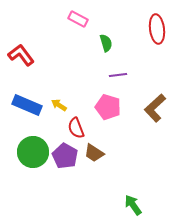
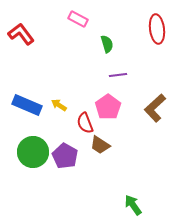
green semicircle: moved 1 px right, 1 px down
red L-shape: moved 21 px up
pink pentagon: rotated 20 degrees clockwise
red semicircle: moved 9 px right, 5 px up
brown trapezoid: moved 6 px right, 8 px up
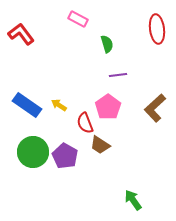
blue rectangle: rotated 12 degrees clockwise
green arrow: moved 5 px up
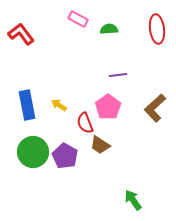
green semicircle: moved 2 px right, 15 px up; rotated 78 degrees counterclockwise
blue rectangle: rotated 44 degrees clockwise
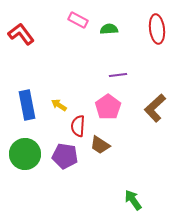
pink rectangle: moved 1 px down
red semicircle: moved 7 px left, 3 px down; rotated 25 degrees clockwise
green circle: moved 8 px left, 2 px down
purple pentagon: rotated 20 degrees counterclockwise
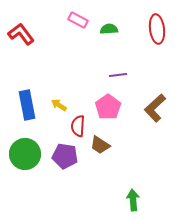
green arrow: rotated 30 degrees clockwise
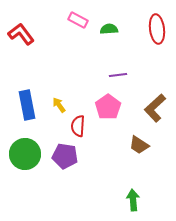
yellow arrow: rotated 21 degrees clockwise
brown trapezoid: moved 39 px right
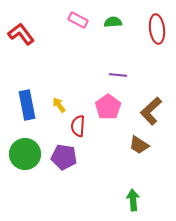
green semicircle: moved 4 px right, 7 px up
purple line: rotated 12 degrees clockwise
brown L-shape: moved 4 px left, 3 px down
purple pentagon: moved 1 px left, 1 px down
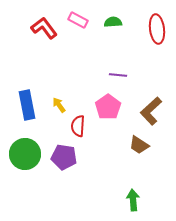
red L-shape: moved 23 px right, 6 px up
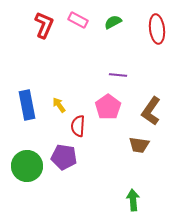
green semicircle: rotated 24 degrees counterclockwise
red L-shape: moved 3 px up; rotated 60 degrees clockwise
brown L-shape: rotated 12 degrees counterclockwise
brown trapezoid: rotated 25 degrees counterclockwise
green circle: moved 2 px right, 12 px down
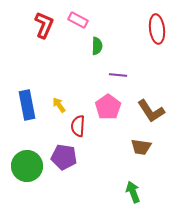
green semicircle: moved 16 px left, 24 px down; rotated 120 degrees clockwise
brown L-shape: rotated 68 degrees counterclockwise
brown trapezoid: moved 2 px right, 2 px down
green arrow: moved 8 px up; rotated 15 degrees counterclockwise
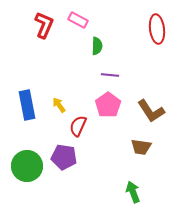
purple line: moved 8 px left
pink pentagon: moved 2 px up
red semicircle: rotated 20 degrees clockwise
